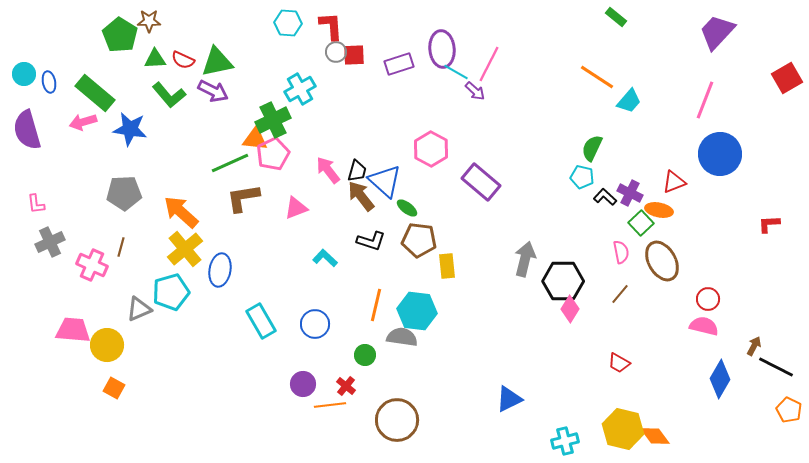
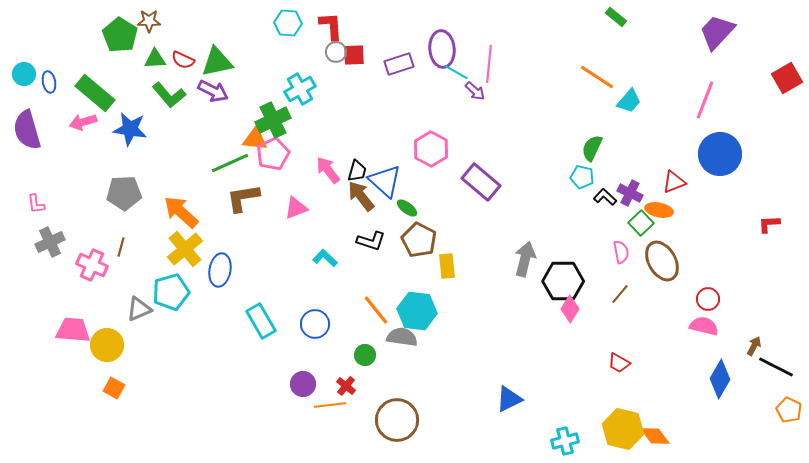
pink line at (489, 64): rotated 21 degrees counterclockwise
brown pentagon at (419, 240): rotated 20 degrees clockwise
orange line at (376, 305): moved 5 px down; rotated 52 degrees counterclockwise
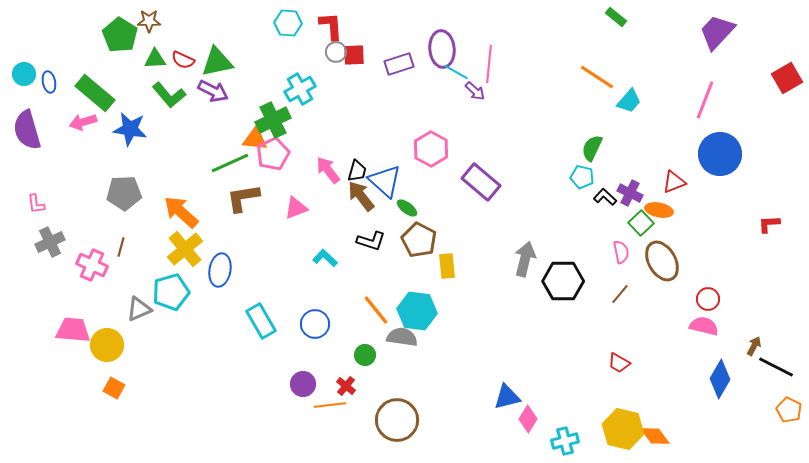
pink diamond at (570, 309): moved 42 px left, 110 px down
blue triangle at (509, 399): moved 2 px left, 2 px up; rotated 12 degrees clockwise
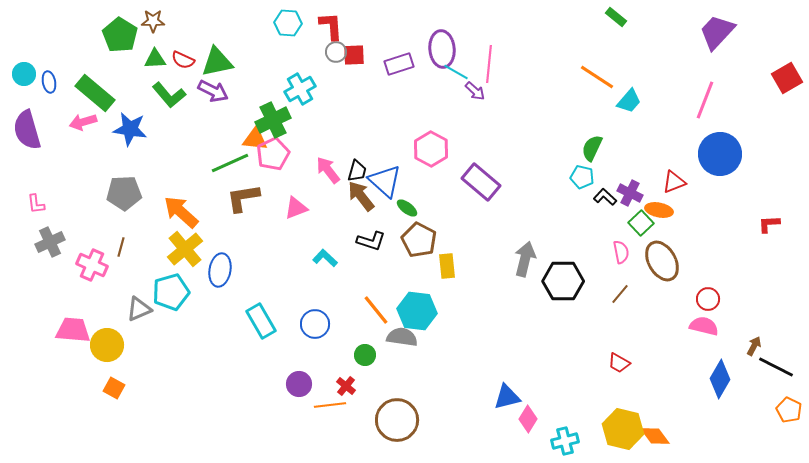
brown star at (149, 21): moved 4 px right
purple circle at (303, 384): moved 4 px left
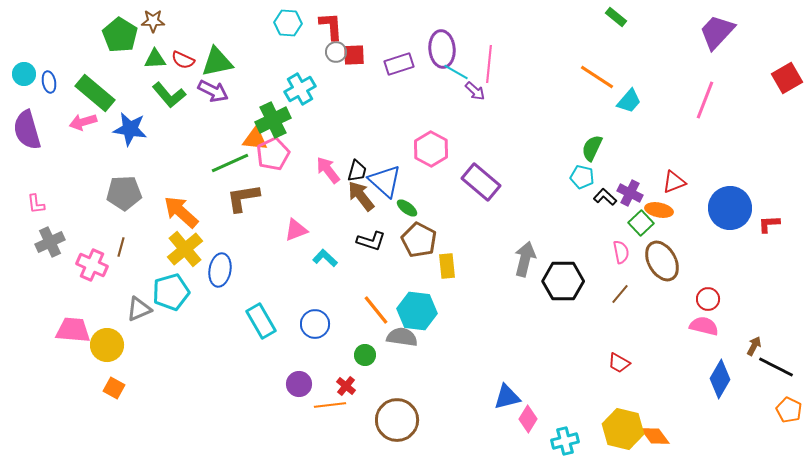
blue circle at (720, 154): moved 10 px right, 54 px down
pink triangle at (296, 208): moved 22 px down
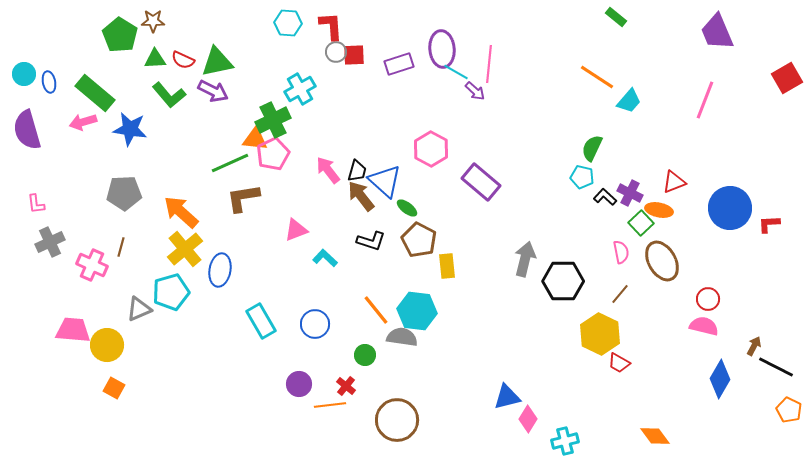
purple trapezoid at (717, 32): rotated 66 degrees counterclockwise
yellow hexagon at (623, 429): moved 23 px left, 95 px up; rotated 12 degrees clockwise
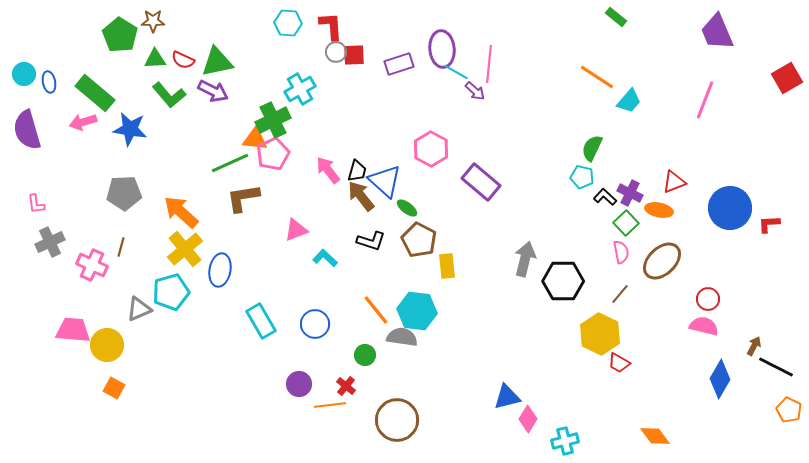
green square at (641, 223): moved 15 px left
brown ellipse at (662, 261): rotated 75 degrees clockwise
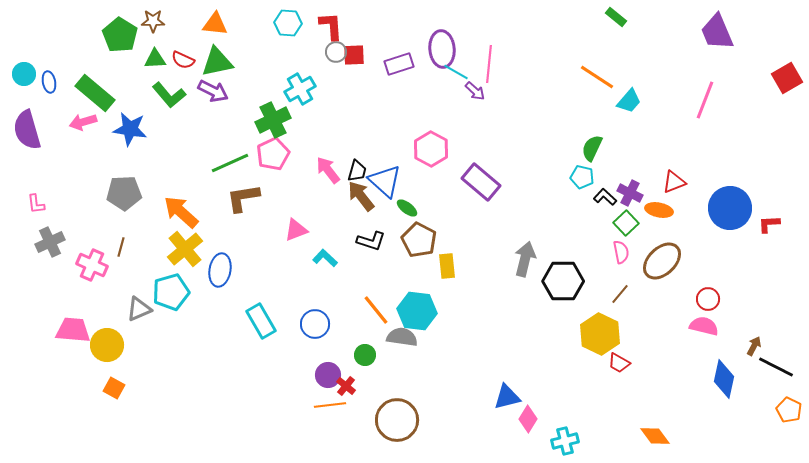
orange triangle at (255, 139): moved 40 px left, 115 px up
blue diamond at (720, 379): moved 4 px right; rotated 18 degrees counterclockwise
purple circle at (299, 384): moved 29 px right, 9 px up
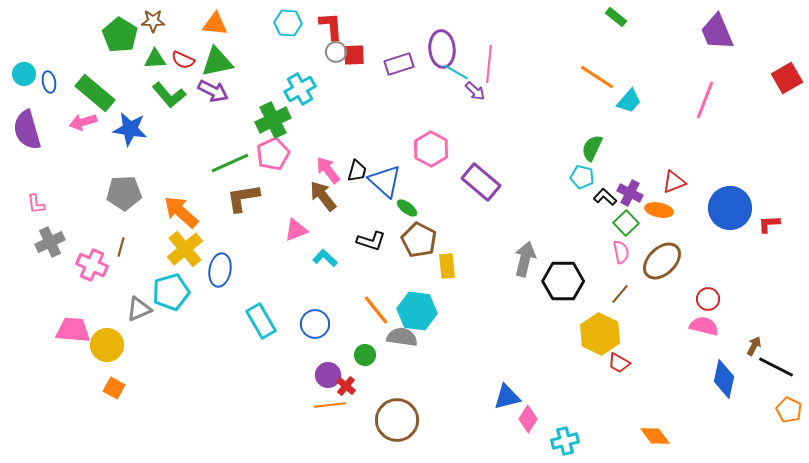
brown arrow at (361, 196): moved 38 px left
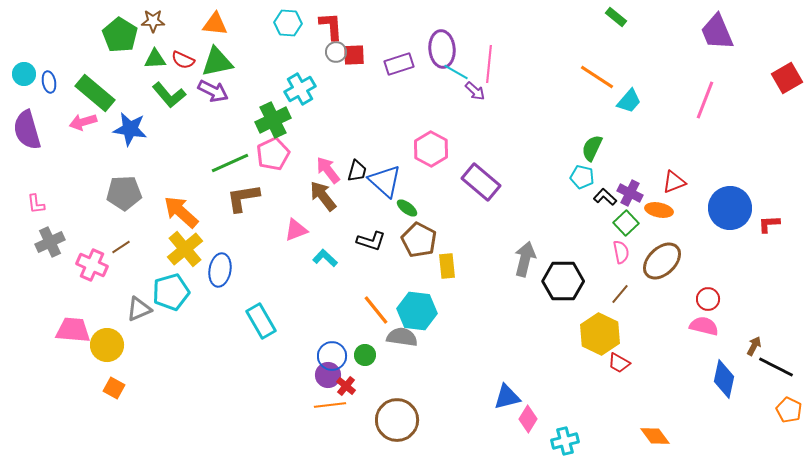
brown line at (121, 247): rotated 42 degrees clockwise
blue circle at (315, 324): moved 17 px right, 32 px down
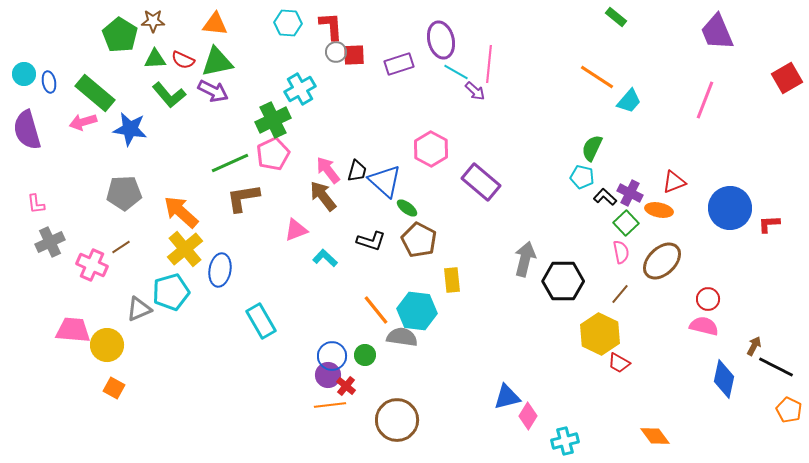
purple ellipse at (442, 49): moved 1 px left, 9 px up; rotated 9 degrees counterclockwise
yellow rectangle at (447, 266): moved 5 px right, 14 px down
pink diamond at (528, 419): moved 3 px up
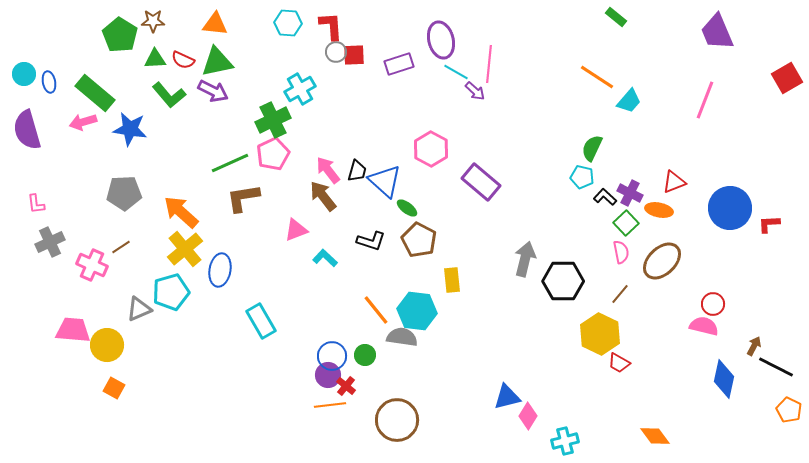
red circle at (708, 299): moved 5 px right, 5 px down
